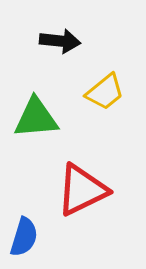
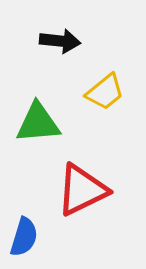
green triangle: moved 2 px right, 5 px down
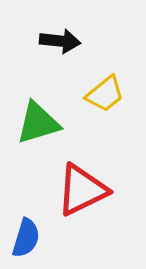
yellow trapezoid: moved 2 px down
green triangle: rotated 12 degrees counterclockwise
blue semicircle: moved 2 px right, 1 px down
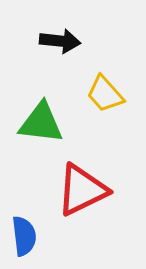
yellow trapezoid: rotated 87 degrees clockwise
green triangle: moved 3 px right; rotated 24 degrees clockwise
blue semicircle: moved 2 px left, 2 px up; rotated 24 degrees counterclockwise
